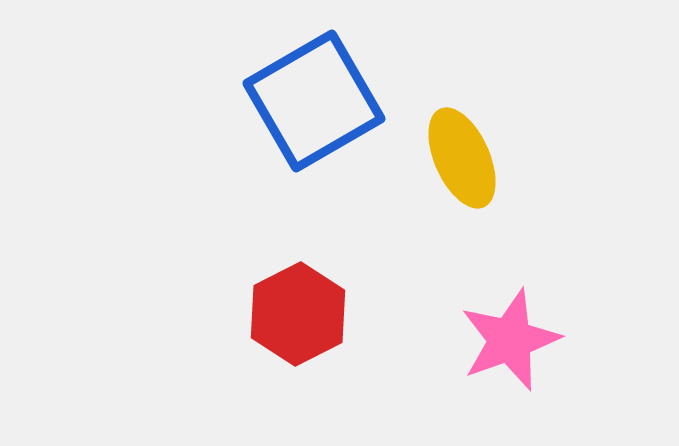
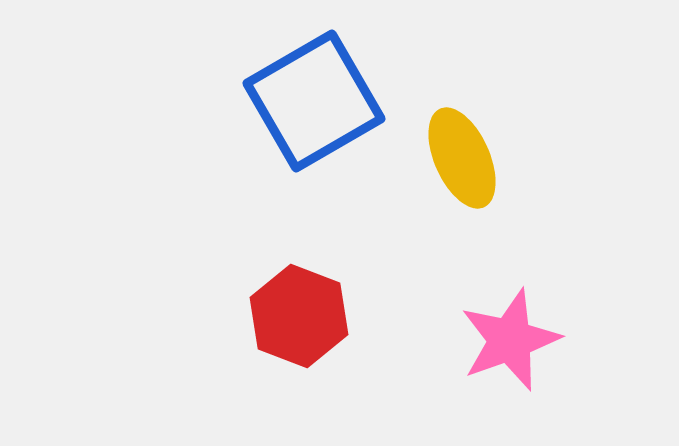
red hexagon: moved 1 px right, 2 px down; rotated 12 degrees counterclockwise
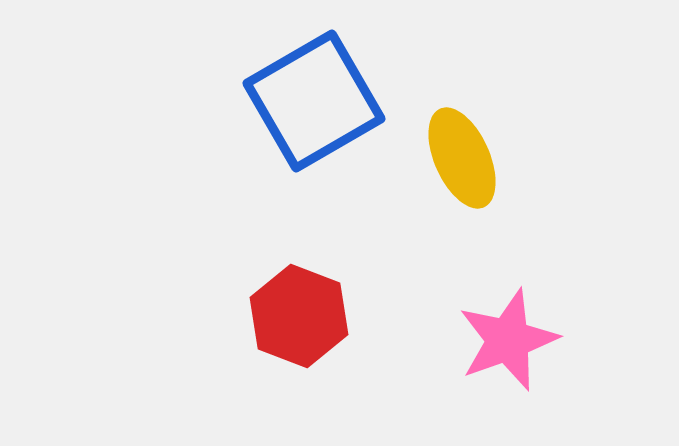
pink star: moved 2 px left
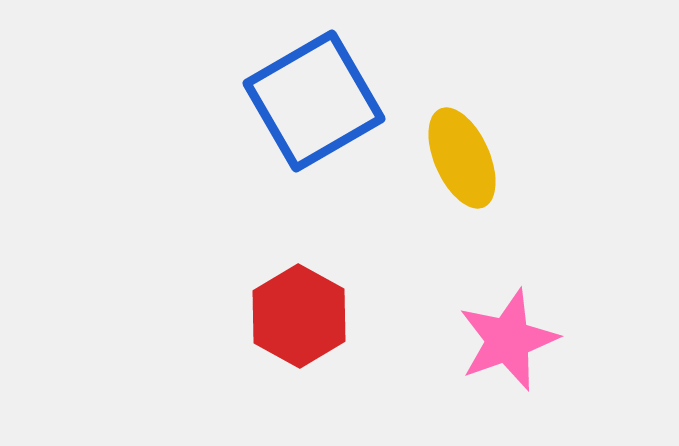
red hexagon: rotated 8 degrees clockwise
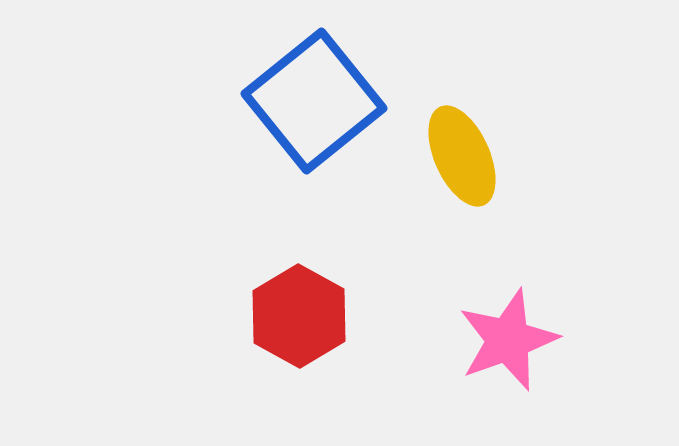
blue square: rotated 9 degrees counterclockwise
yellow ellipse: moved 2 px up
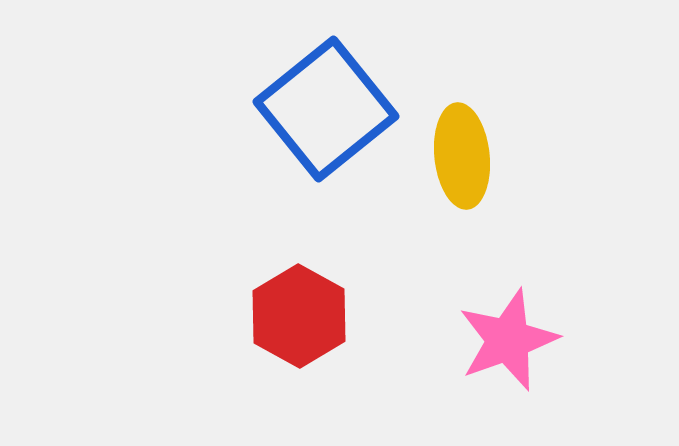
blue square: moved 12 px right, 8 px down
yellow ellipse: rotated 18 degrees clockwise
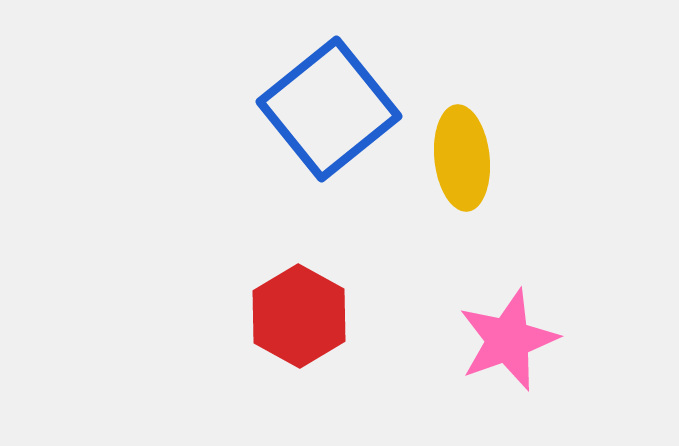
blue square: moved 3 px right
yellow ellipse: moved 2 px down
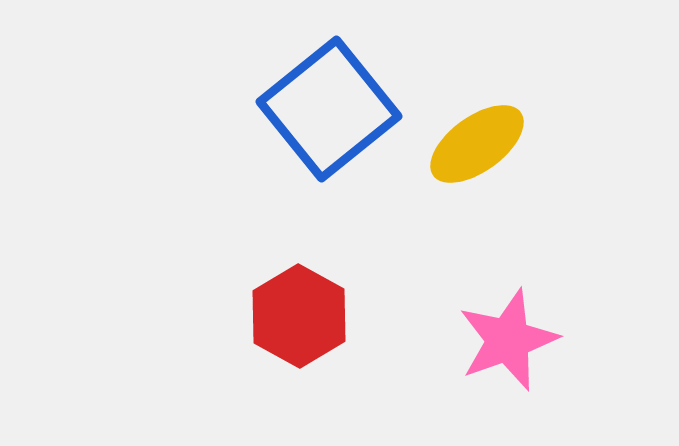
yellow ellipse: moved 15 px right, 14 px up; rotated 60 degrees clockwise
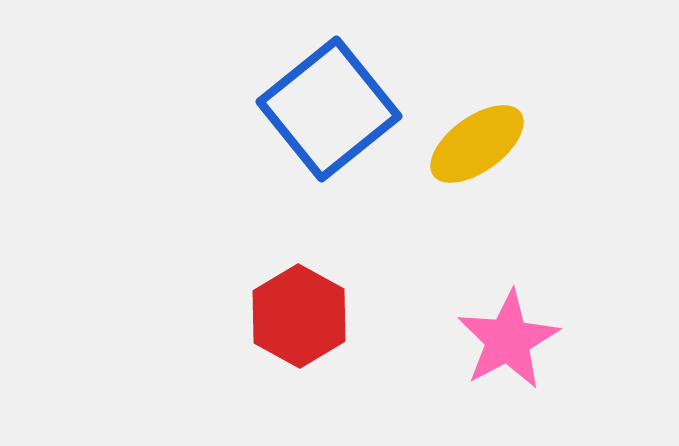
pink star: rotated 8 degrees counterclockwise
